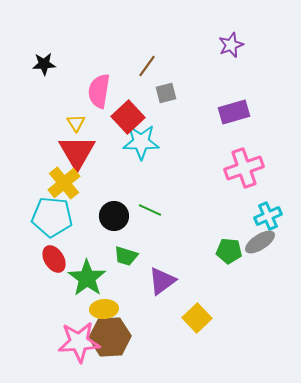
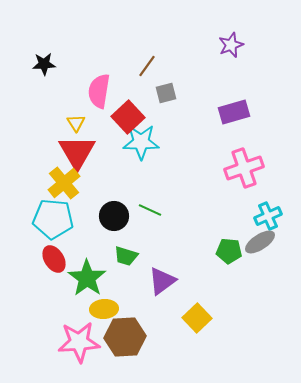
cyan pentagon: moved 1 px right, 2 px down
brown hexagon: moved 15 px right
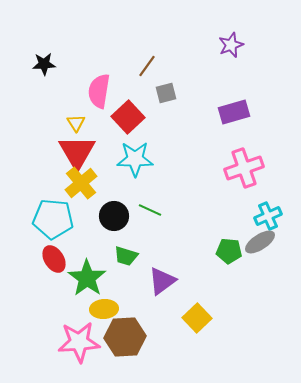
cyan star: moved 6 px left, 17 px down
yellow cross: moved 17 px right
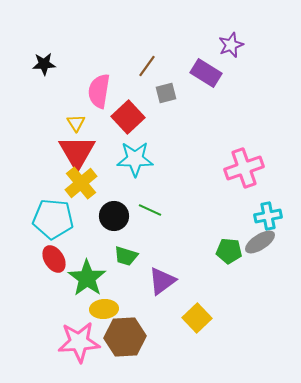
purple rectangle: moved 28 px left, 39 px up; rotated 48 degrees clockwise
cyan cross: rotated 12 degrees clockwise
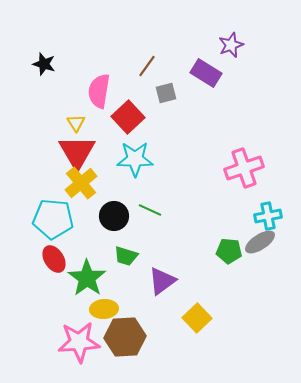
black star: rotated 20 degrees clockwise
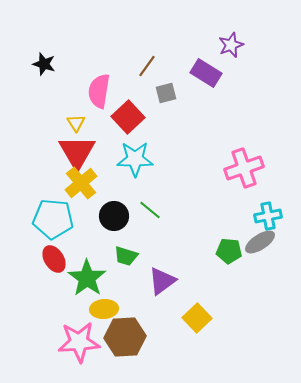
green line: rotated 15 degrees clockwise
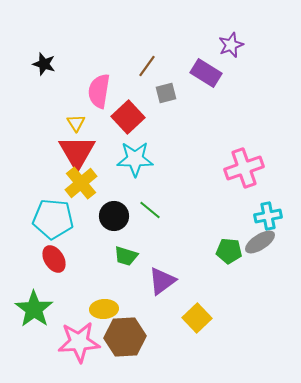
green star: moved 53 px left, 31 px down
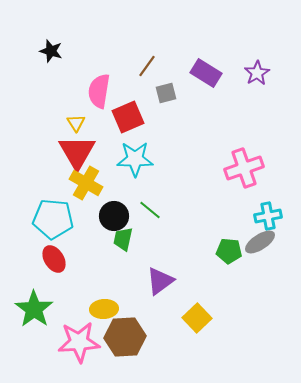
purple star: moved 26 px right, 28 px down; rotated 10 degrees counterclockwise
black star: moved 7 px right, 13 px up
red square: rotated 20 degrees clockwise
yellow cross: moved 5 px right; rotated 20 degrees counterclockwise
green trapezoid: moved 3 px left, 17 px up; rotated 85 degrees clockwise
purple triangle: moved 2 px left
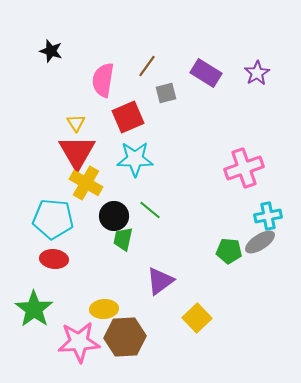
pink semicircle: moved 4 px right, 11 px up
red ellipse: rotated 52 degrees counterclockwise
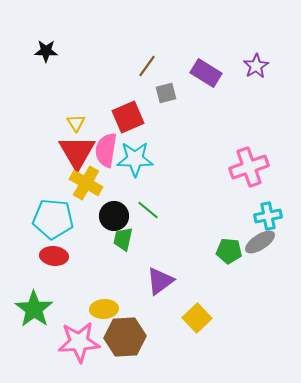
black star: moved 5 px left; rotated 15 degrees counterclockwise
purple star: moved 1 px left, 7 px up
pink semicircle: moved 3 px right, 70 px down
pink cross: moved 5 px right, 1 px up
green line: moved 2 px left
red ellipse: moved 3 px up
